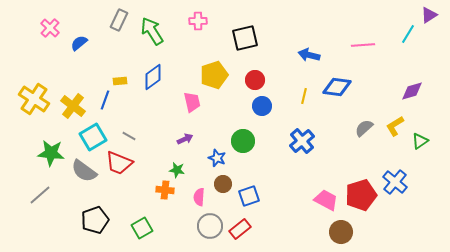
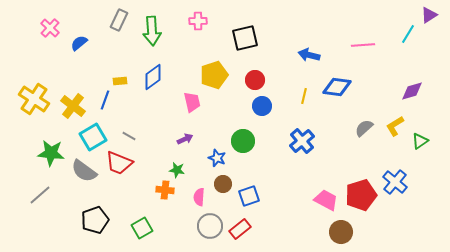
green arrow at (152, 31): rotated 152 degrees counterclockwise
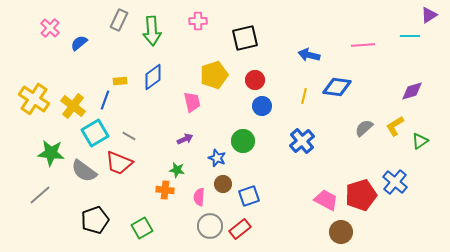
cyan line at (408, 34): moved 2 px right, 2 px down; rotated 60 degrees clockwise
cyan square at (93, 137): moved 2 px right, 4 px up
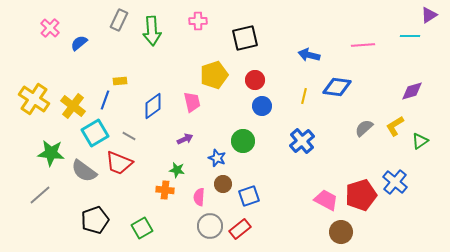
blue diamond at (153, 77): moved 29 px down
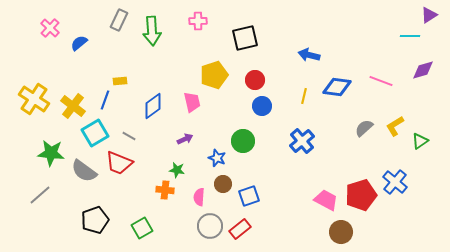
pink line at (363, 45): moved 18 px right, 36 px down; rotated 25 degrees clockwise
purple diamond at (412, 91): moved 11 px right, 21 px up
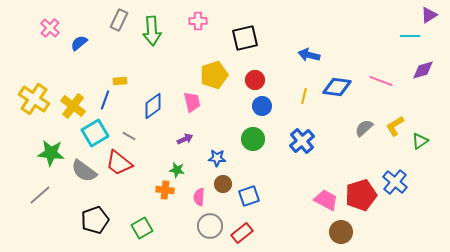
green circle at (243, 141): moved 10 px right, 2 px up
blue star at (217, 158): rotated 18 degrees counterclockwise
red trapezoid at (119, 163): rotated 16 degrees clockwise
red rectangle at (240, 229): moved 2 px right, 4 px down
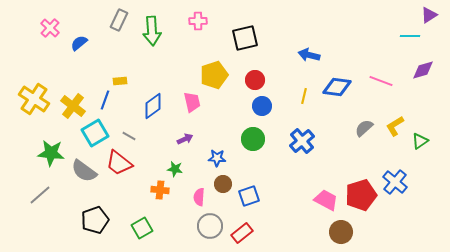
green star at (177, 170): moved 2 px left, 1 px up
orange cross at (165, 190): moved 5 px left
